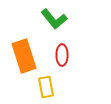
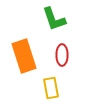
green L-shape: rotated 20 degrees clockwise
yellow rectangle: moved 5 px right, 1 px down
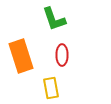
orange rectangle: moved 3 px left
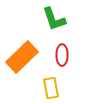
orange rectangle: moved 1 px right, 1 px down; rotated 64 degrees clockwise
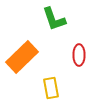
red ellipse: moved 17 px right
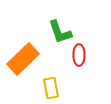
green L-shape: moved 6 px right, 13 px down
orange rectangle: moved 1 px right, 2 px down
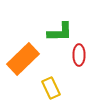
green L-shape: rotated 72 degrees counterclockwise
yellow rectangle: rotated 15 degrees counterclockwise
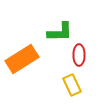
orange rectangle: moved 1 px left; rotated 12 degrees clockwise
yellow rectangle: moved 21 px right, 3 px up
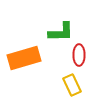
green L-shape: moved 1 px right
orange rectangle: moved 2 px right, 1 px up; rotated 16 degrees clockwise
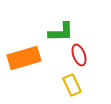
red ellipse: rotated 20 degrees counterclockwise
